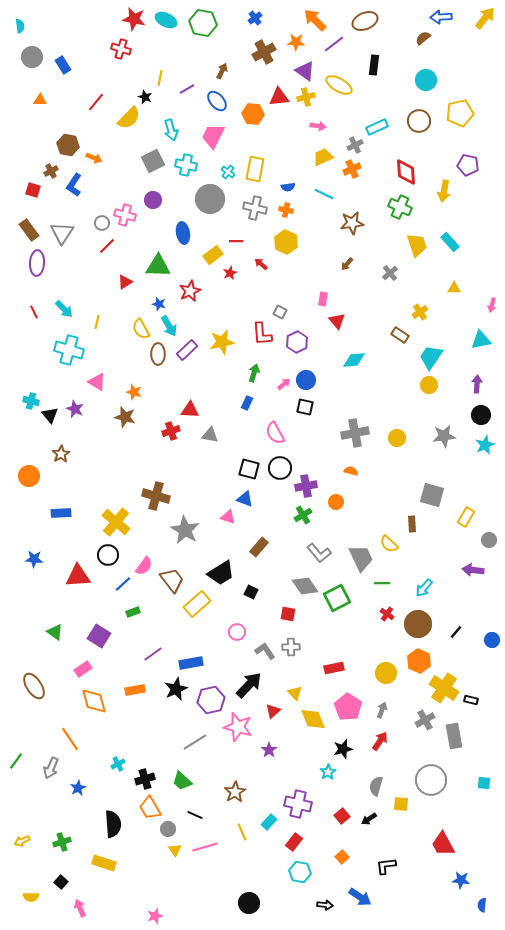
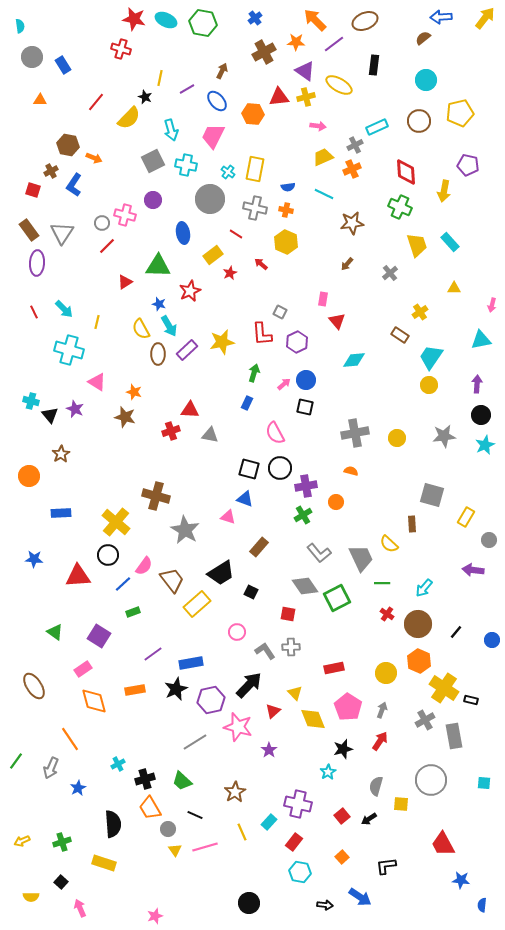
red line at (236, 241): moved 7 px up; rotated 32 degrees clockwise
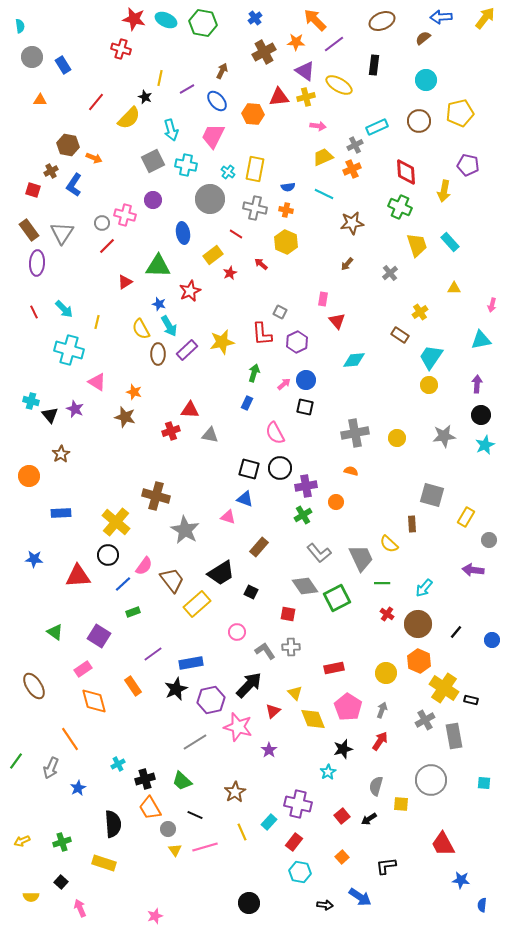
brown ellipse at (365, 21): moved 17 px right
orange rectangle at (135, 690): moved 2 px left, 4 px up; rotated 66 degrees clockwise
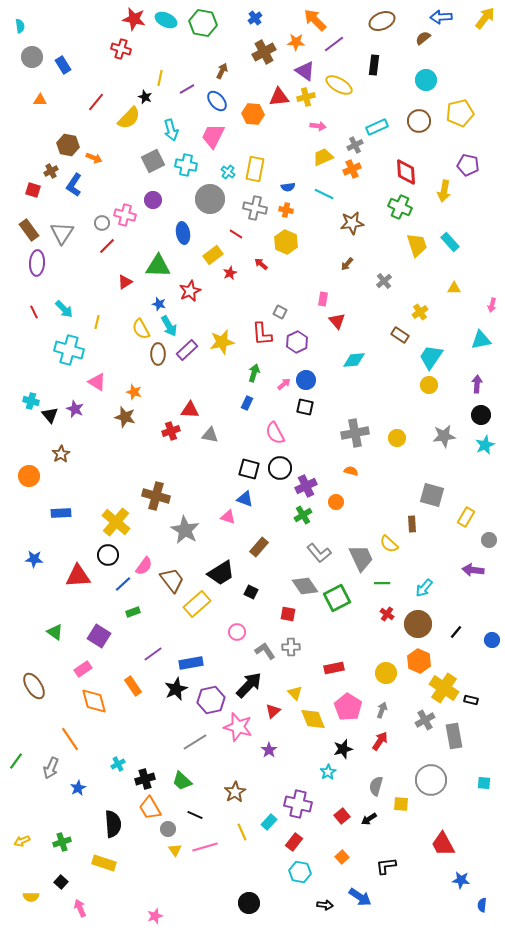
gray cross at (390, 273): moved 6 px left, 8 px down
purple cross at (306, 486): rotated 15 degrees counterclockwise
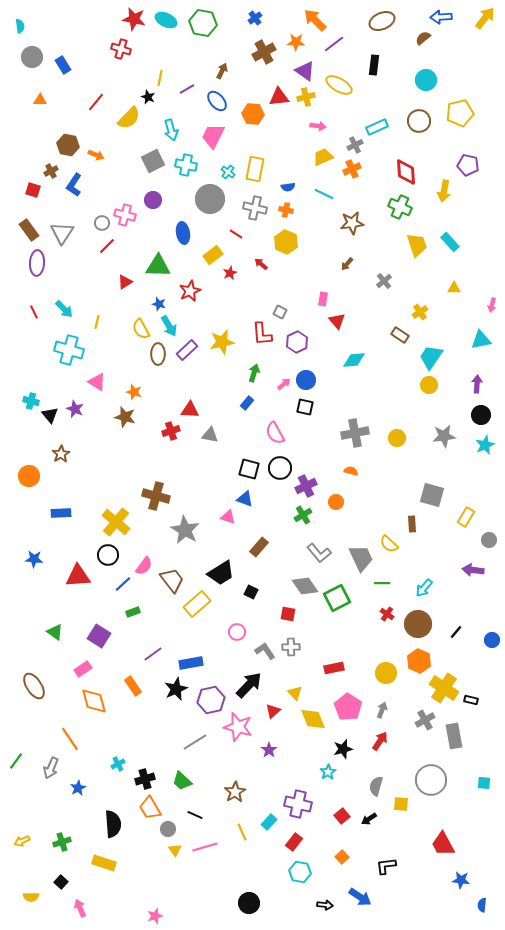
black star at (145, 97): moved 3 px right
orange arrow at (94, 158): moved 2 px right, 3 px up
blue rectangle at (247, 403): rotated 16 degrees clockwise
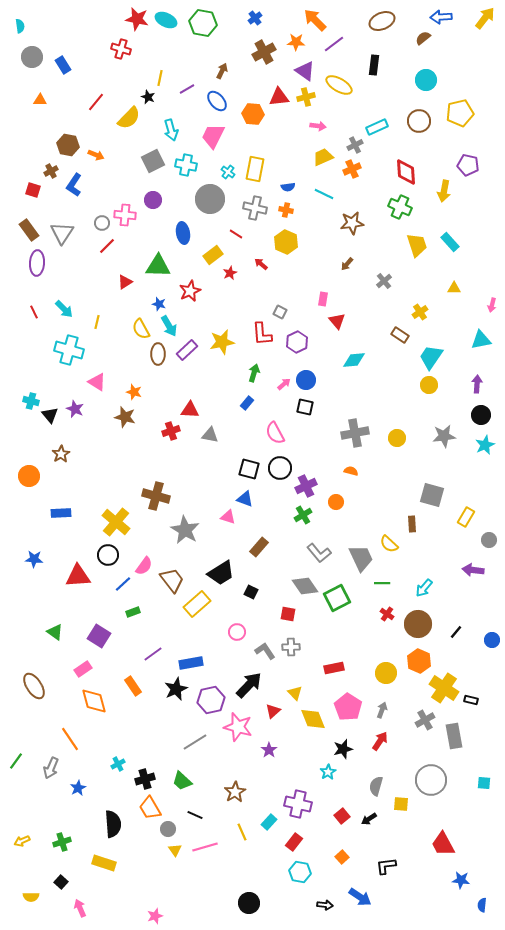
red star at (134, 19): moved 3 px right
pink cross at (125, 215): rotated 10 degrees counterclockwise
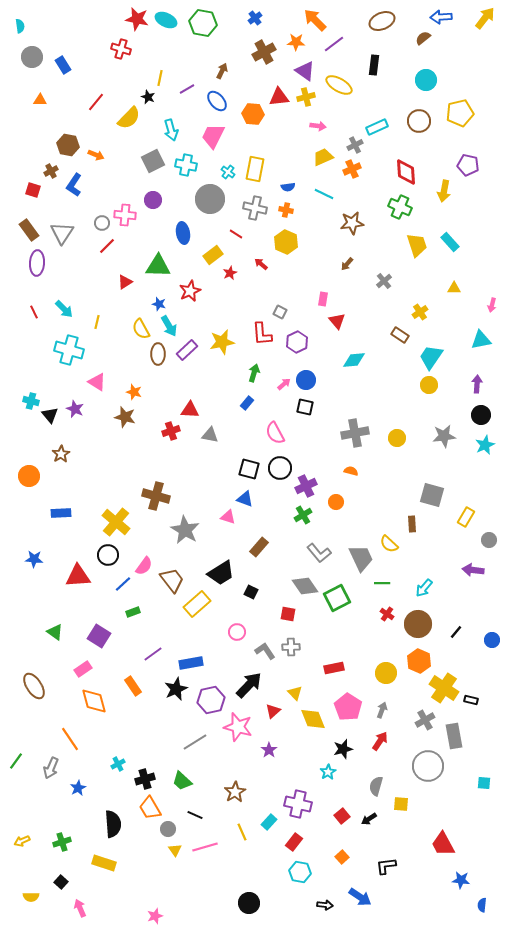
gray circle at (431, 780): moved 3 px left, 14 px up
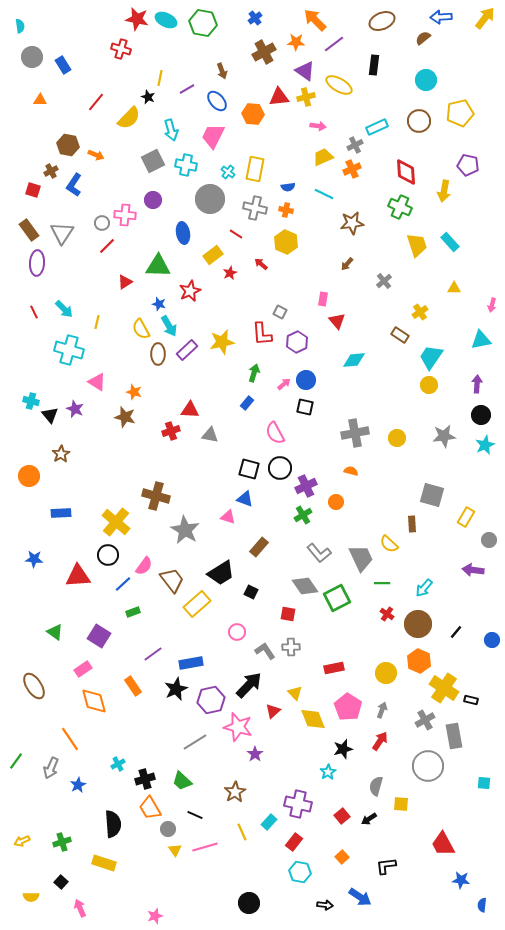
brown arrow at (222, 71): rotated 133 degrees clockwise
purple star at (269, 750): moved 14 px left, 4 px down
blue star at (78, 788): moved 3 px up
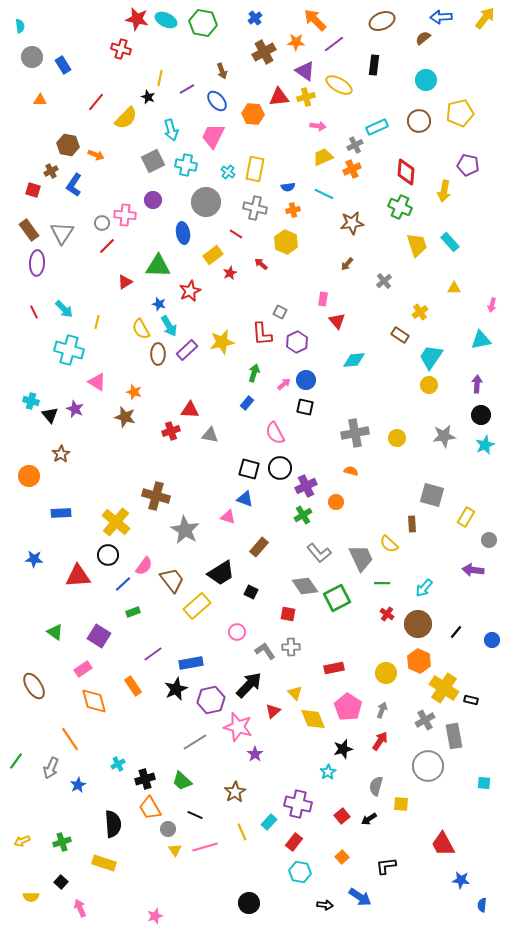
yellow semicircle at (129, 118): moved 3 px left
red diamond at (406, 172): rotated 8 degrees clockwise
gray circle at (210, 199): moved 4 px left, 3 px down
orange cross at (286, 210): moved 7 px right; rotated 24 degrees counterclockwise
yellow rectangle at (197, 604): moved 2 px down
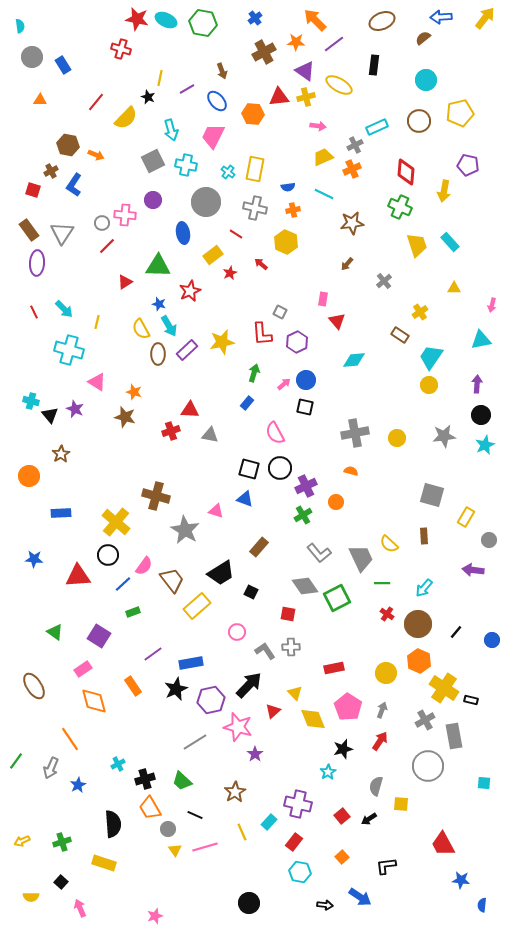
pink triangle at (228, 517): moved 12 px left, 6 px up
brown rectangle at (412, 524): moved 12 px right, 12 px down
